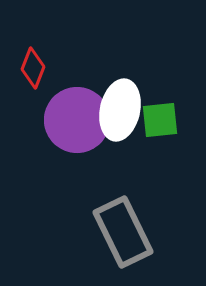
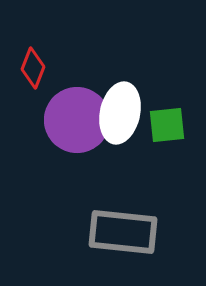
white ellipse: moved 3 px down
green square: moved 7 px right, 5 px down
gray rectangle: rotated 58 degrees counterclockwise
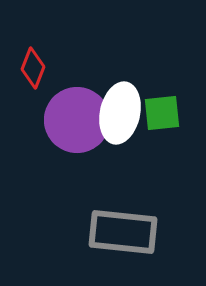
green square: moved 5 px left, 12 px up
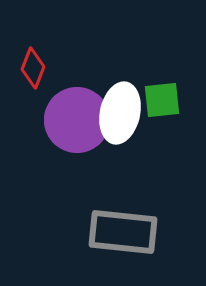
green square: moved 13 px up
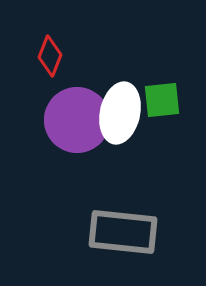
red diamond: moved 17 px right, 12 px up
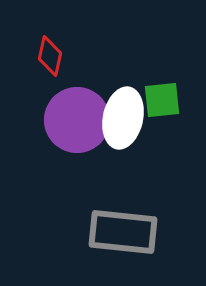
red diamond: rotated 9 degrees counterclockwise
white ellipse: moved 3 px right, 5 px down
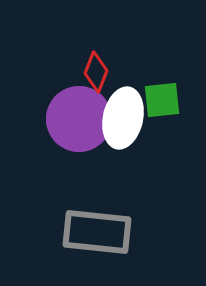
red diamond: moved 46 px right, 16 px down; rotated 9 degrees clockwise
purple circle: moved 2 px right, 1 px up
gray rectangle: moved 26 px left
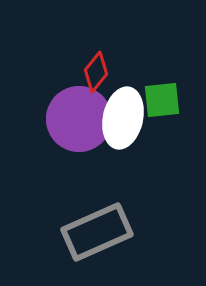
red diamond: rotated 18 degrees clockwise
gray rectangle: rotated 30 degrees counterclockwise
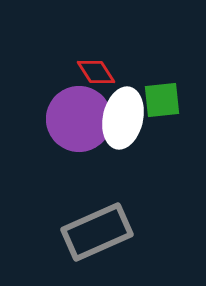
red diamond: rotated 72 degrees counterclockwise
